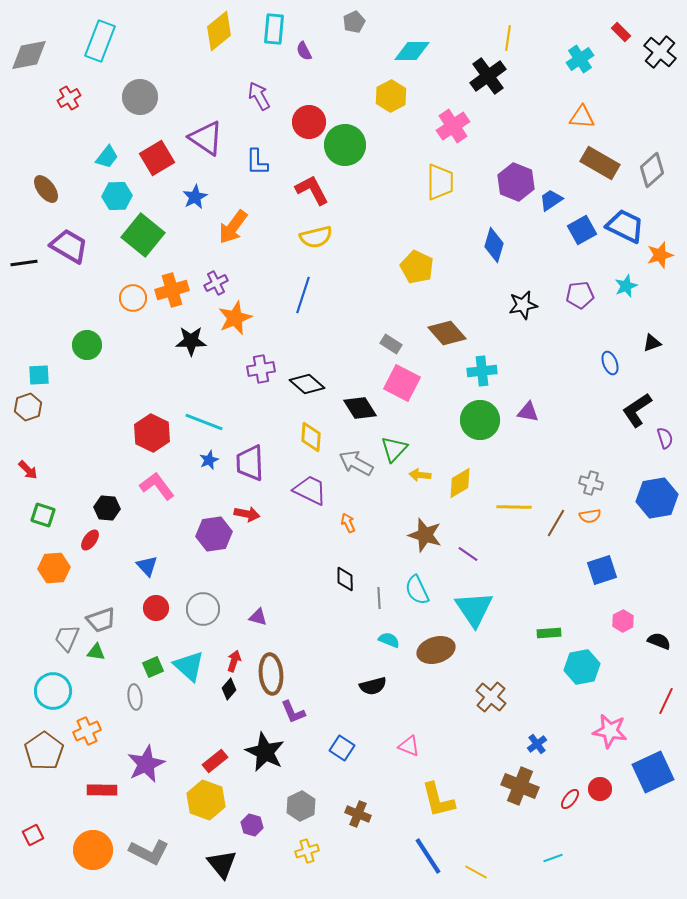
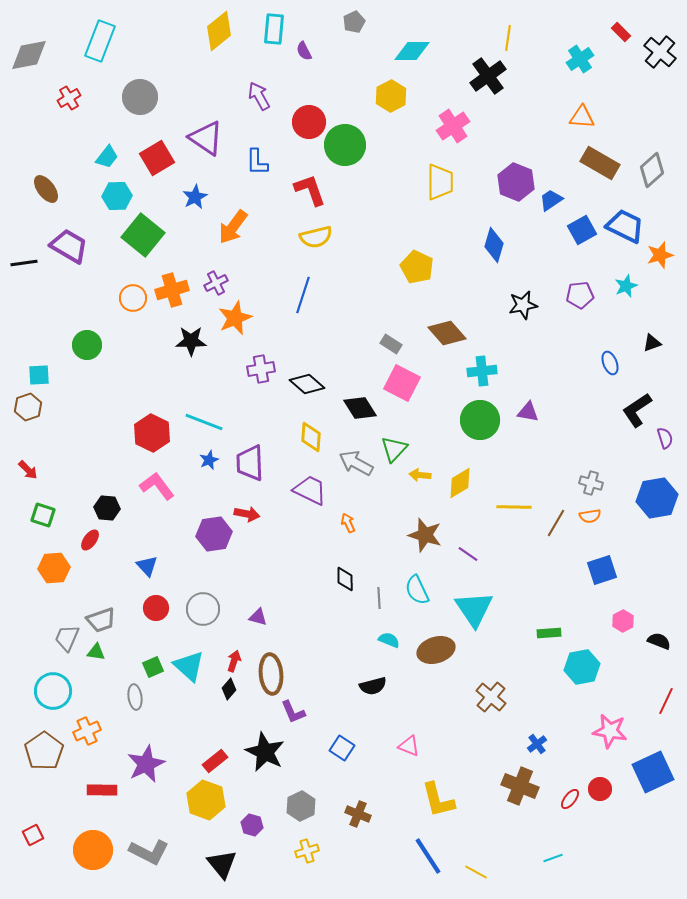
red L-shape at (312, 190): moved 2 px left; rotated 9 degrees clockwise
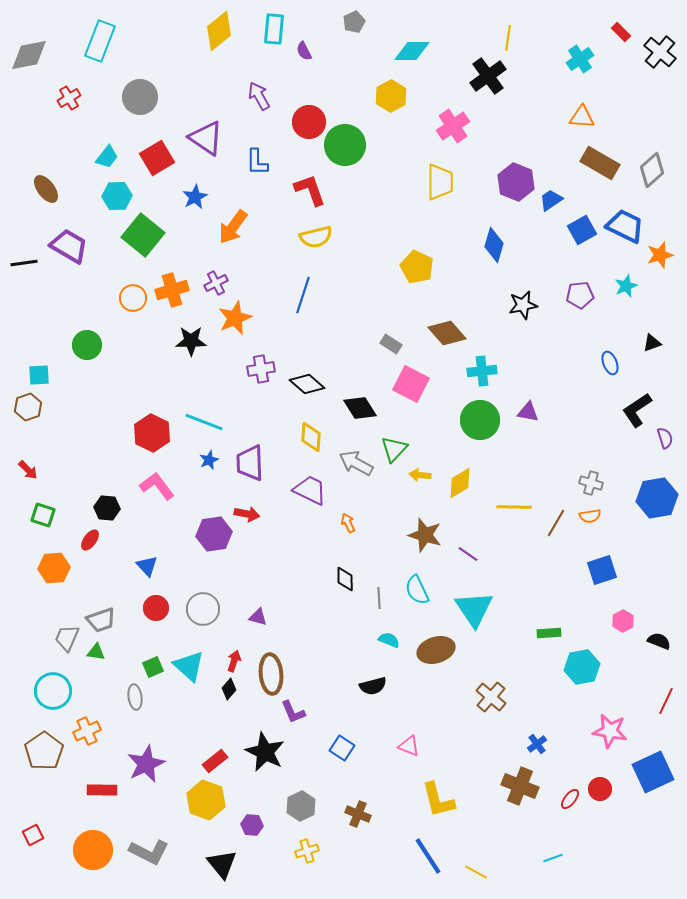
pink square at (402, 383): moved 9 px right, 1 px down
purple hexagon at (252, 825): rotated 10 degrees counterclockwise
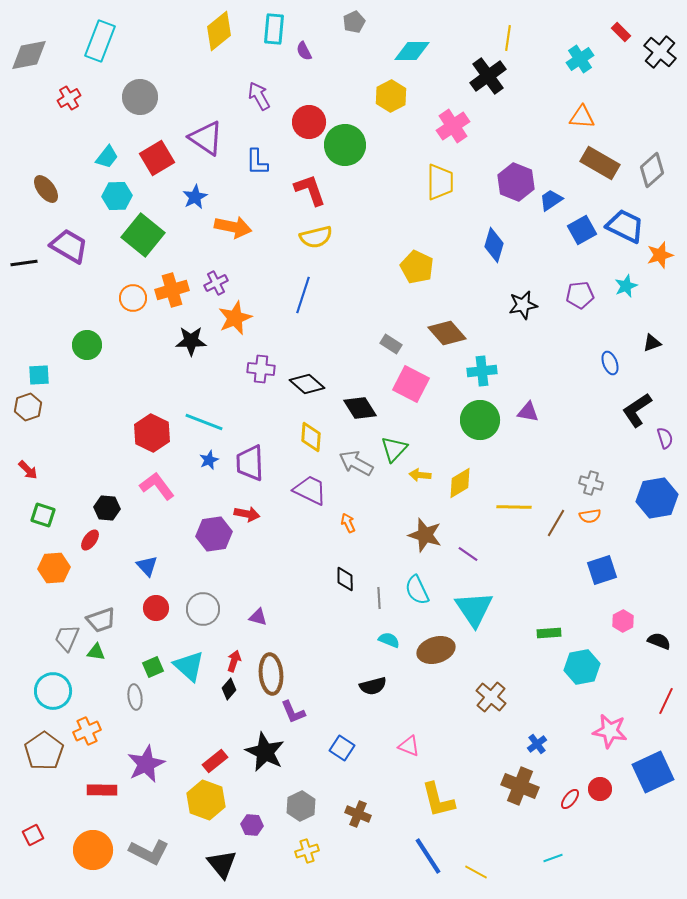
orange arrow at (233, 227): rotated 114 degrees counterclockwise
purple cross at (261, 369): rotated 16 degrees clockwise
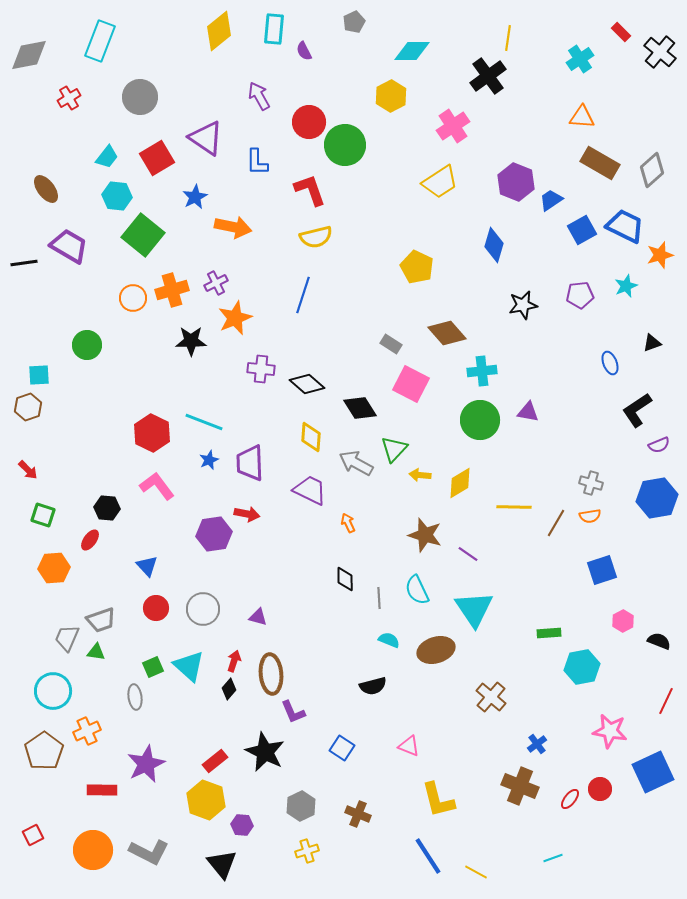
yellow trapezoid at (440, 182): rotated 57 degrees clockwise
cyan hexagon at (117, 196): rotated 8 degrees clockwise
purple semicircle at (665, 438): moved 6 px left, 7 px down; rotated 85 degrees clockwise
purple hexagon at (252, 825): moved 10 px left
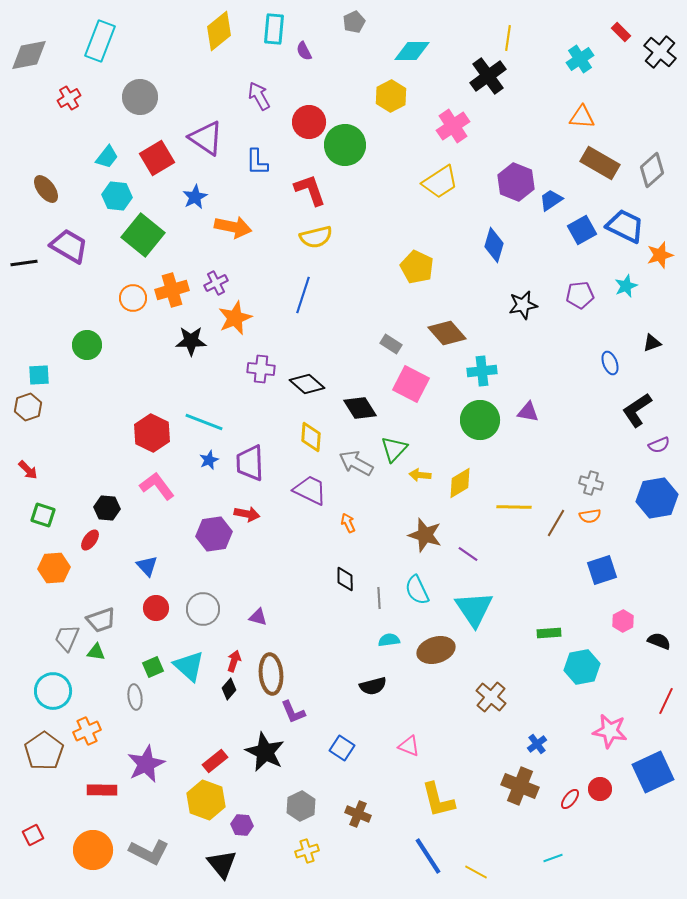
cyan semicircle at (389, 640): rotated 30 degrees counterclockwise
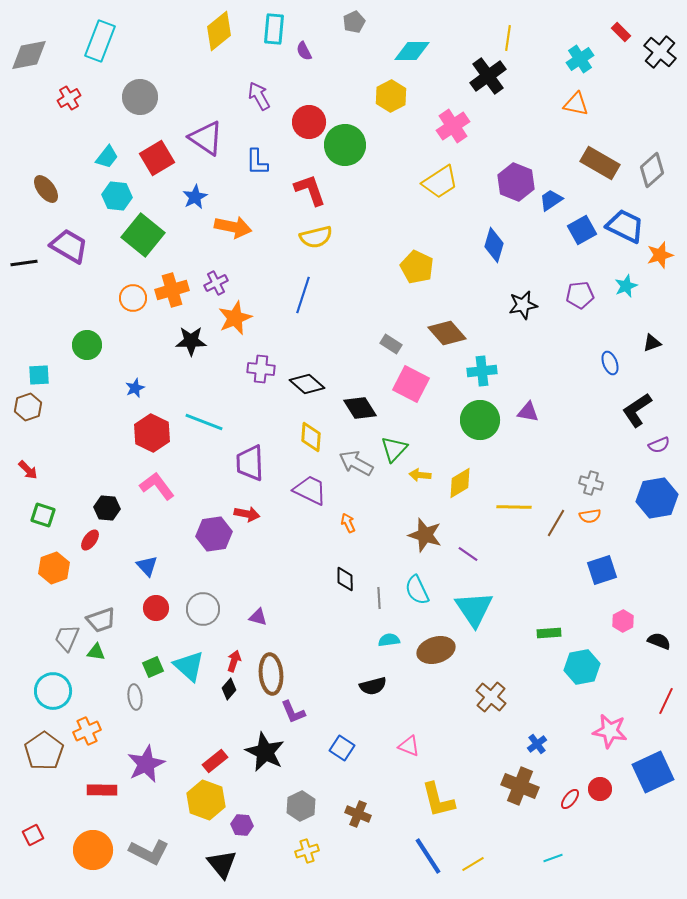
orange triangle at (582, 117): moved 6 px left, 13 px up; rotated 8 degrees clockwise
blue star at (209, 460): moved 74 px left, 72 px up
orange hexagon at (54, 568): rotated 16 degrees counterclockwise
yellow line at (476, 872): moved 3 px left, 8 px up; rotated 60 degrees counterclockwise
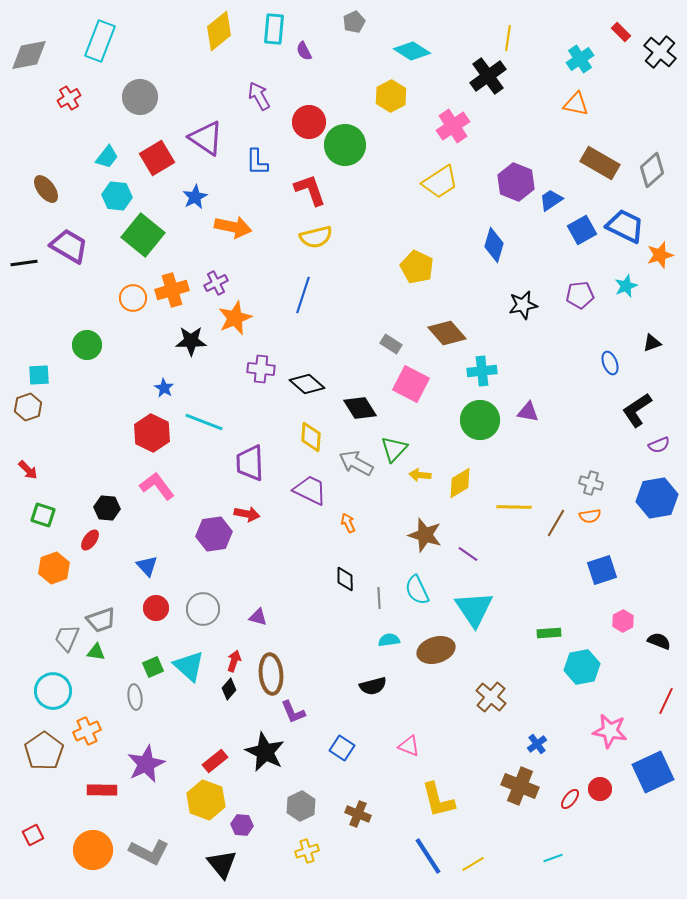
cyan diamond at (412, 51): rotated 33 degrees clockwise
blue star at (135, 388): moved 29 px right; rotated 18 degrees counterclockwise
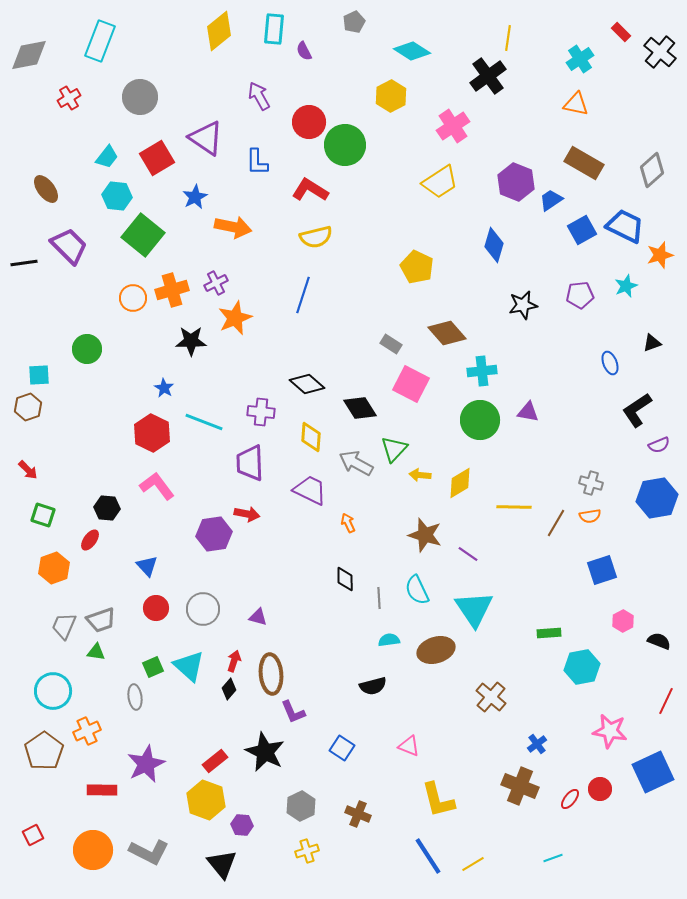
brown rectangle at (600, 163): moved 16 px left
red L-shape at (310, 190): rotated 39 degrees counterclockwise
purple trapezoid at (69, 246): rotated 15 degrees clockwise
green circle at (87, 345): moved 4 px down
purple cross at (261, 369): moved 43 px down
gray trapezoid at (67, 638): moved 3 px left, 12 px up
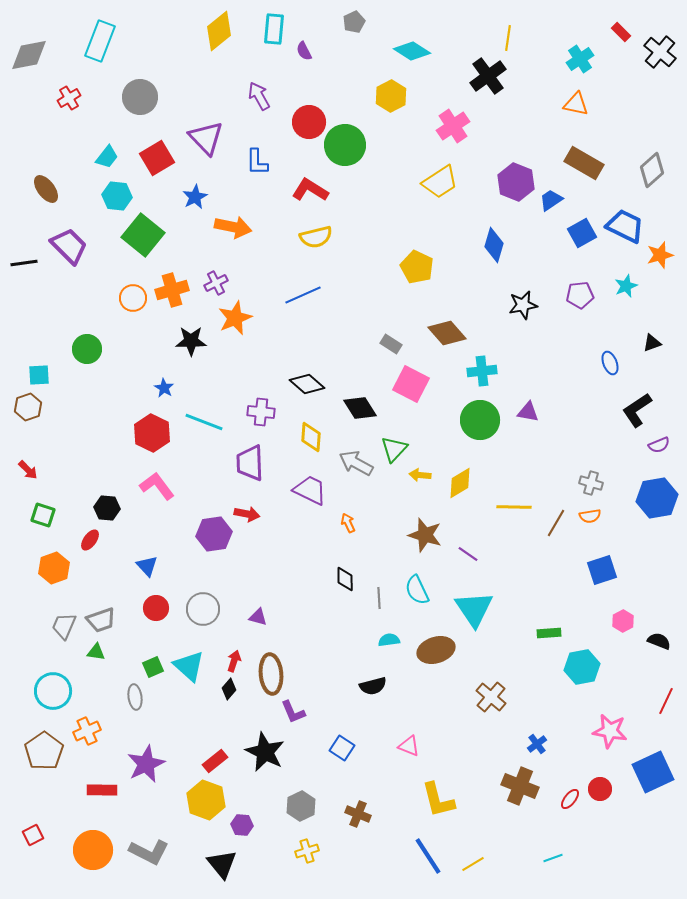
purple triangle at (206, 138): rotated 12 degrees clockwise
blue square at (582, 230): moved 3 px down
blue line at (303, 295): rotated 48 degrees clockwise
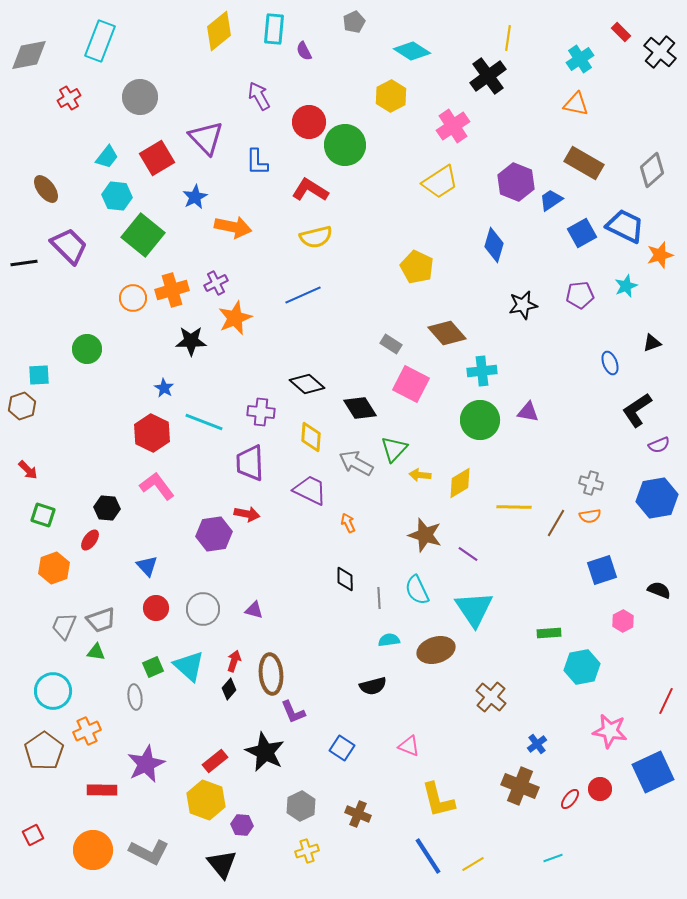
brown hexagon at (28, 407): moved 6 px left, 1 px up
purple triangle at (258, 617): moved 4 px left, 7 px up
black semicircle at (659, 641): moved 51 px up
